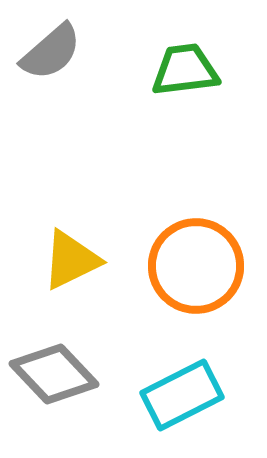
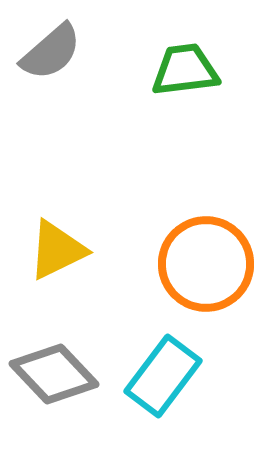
yellow triangle: moved 14 px left, 10 px up
orange circle: moved 10 px right, 2 px up
cyan rectangle: moved 19 px left, 19 px up; rotated 26 degrees counterclockwise
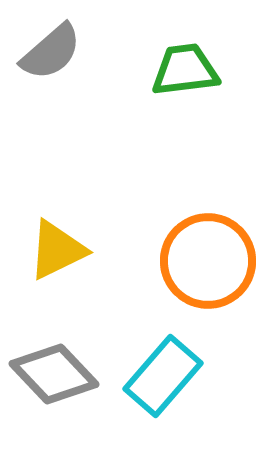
orange circle: moved 2 px right, 3 px up
cyan rectangle: rotated 4 degrees clockwise
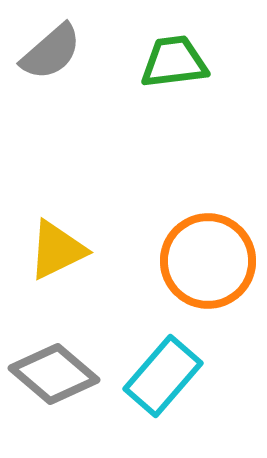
green trapezoid: moved 11 px left, 8 px up
gray diamond: rotated 6 degrees counterclockwise
